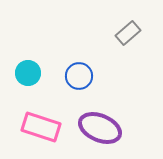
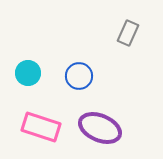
gray rectangle: rotated 25 degrees counterclockwise
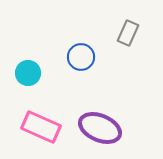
blue circle: moved 2 px right, 19 px up
pink rectangle: rotated 6 degrees clockwise
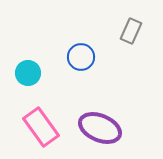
gray rectangle: moved 3 px right, 2 px up
pink rectangle: rotated 30 degrees clockwise
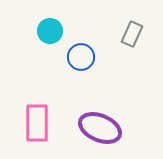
gray rectangle: moved 1 px right, 3 px down
cyan circle: moved 22 px right, 42 px up
pink rectangle: moved 4 px left, 4 px up; rotated 36 degrees clockwise
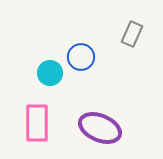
cyan circle: moved 42 px down
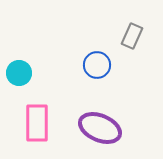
gray rectangle: moved 2 px down
blue circle: moved 16 px right, 8 px down
cyan circle: moved 31 px left
